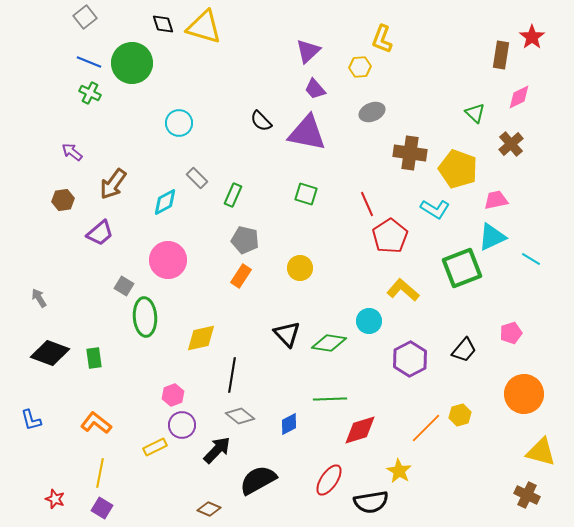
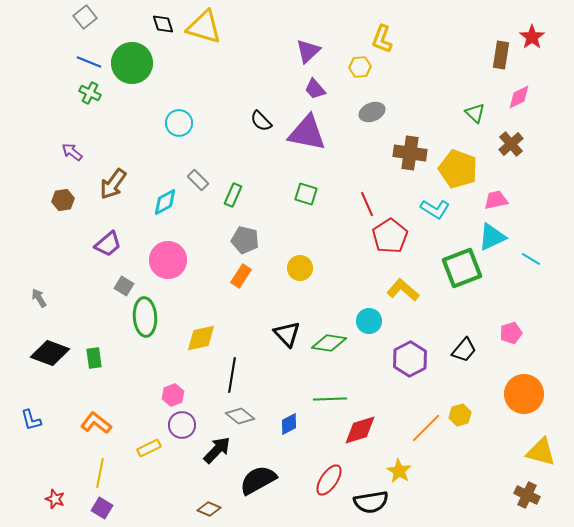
gray rectangle at (197, 178): moved 1 px right, 2 px down
purple trapezoid at (100, 233): moved 8 px right, 11 px down
yellow rectangle at (155, 447): moved 6 px left, 1 px down
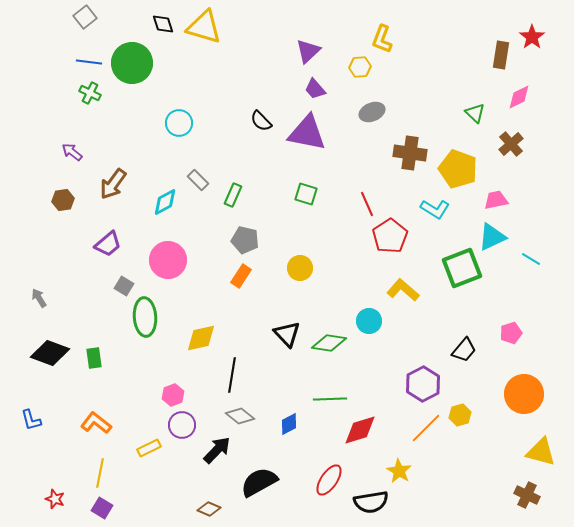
blue line at (89, 62): rotated 15 degrees counterclockwise
purple hexagon at (410, 359): moved 13 px right, 25 px down
black semicircle at (258, 480): moved 1 px right, 2 px down
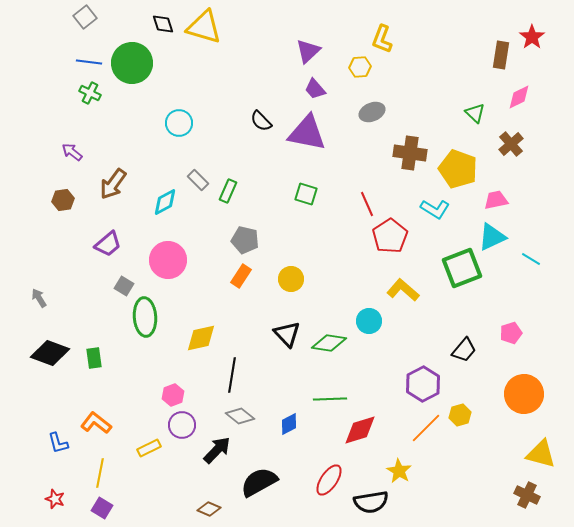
green rectangle at (233, 195): moved 5 px left, 4 px up
yellow circle at (300, 268): moved 9 px left, 11 px down
blue L-shape at (31, 420): moved 27 px right, 23 px down
yellow triangle at (541, 452): moved 2 px down
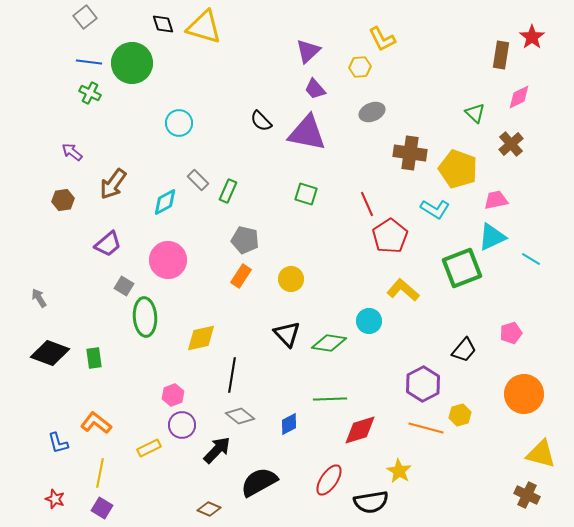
yellow L-shape at (382, 39): rotated 48 degrees counterclockwise
orange line at (426, 428): rotated 60 degrees clockwise
